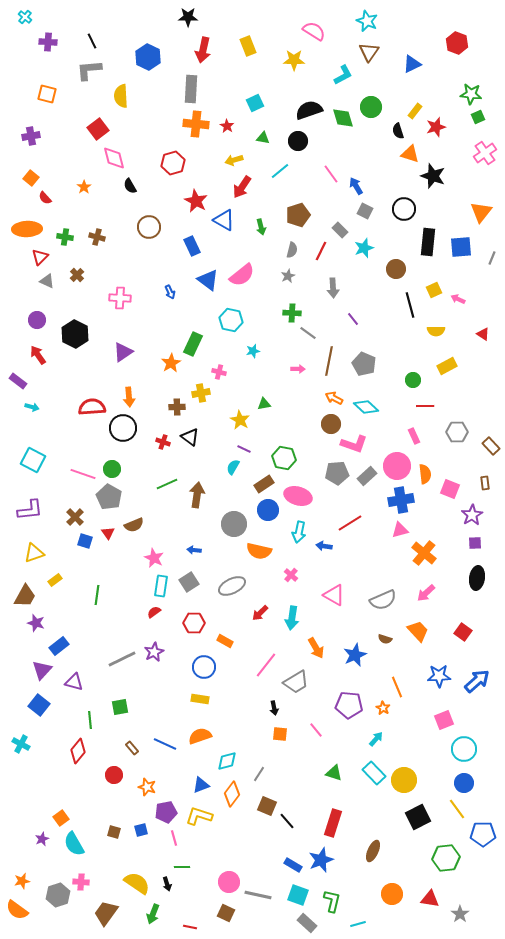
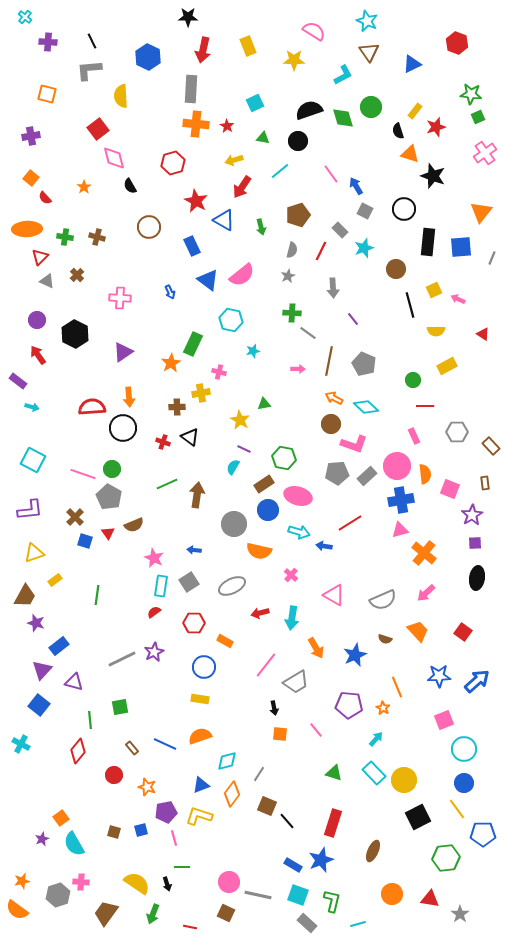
brown triangle at (369, 52): rotated 10 degrees counterclockwise
cyan arrow at (299, 532): rotated 85 degrees counterclockwise
red arrow at (260, 613): rotated 30 degrees clockwise
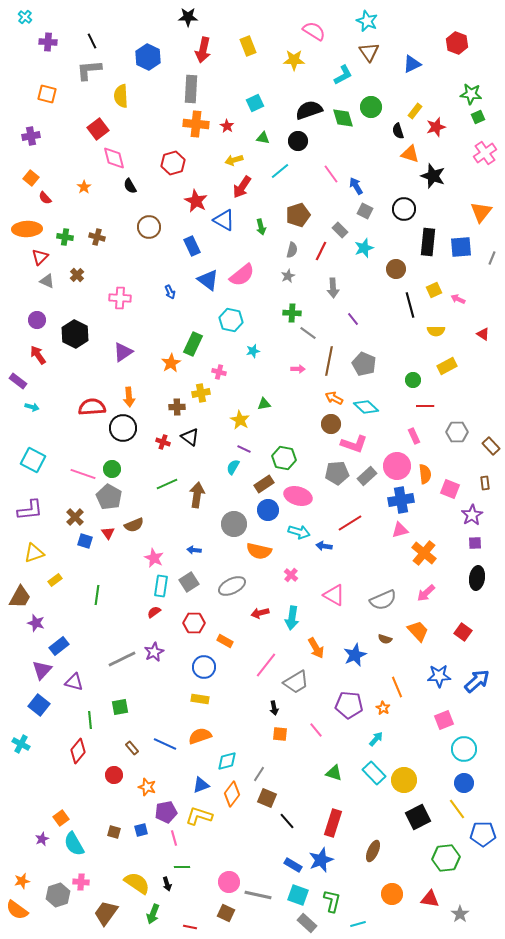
brown trapezoid at (25, 596): moved 5 px left, 1 px down
brown square at (267, 806): moved 8 px up
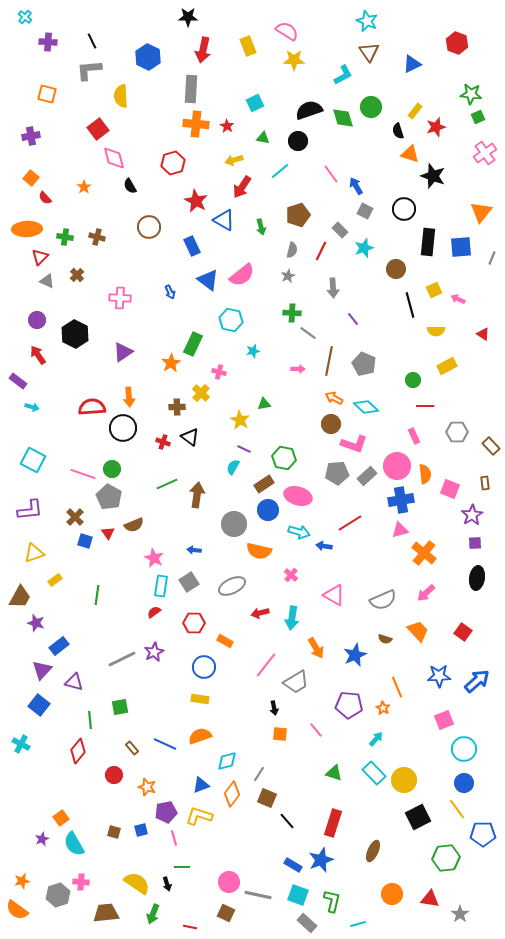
pink semicircle at (314, 31): moved 27 px left
yellow cross at (201, 393): rotated 36 degrees counterclockwise
brown trapezoid at (106, 913): rotated 48 degrees clockwise
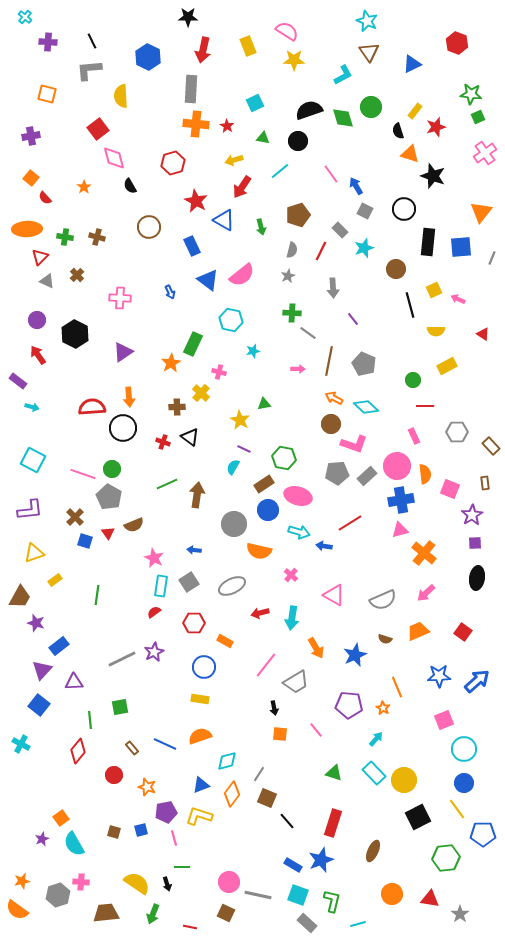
orange trapezoid at (418, 631): rotated 70 degrees counterclockwise
purple triangle at (74, 682): rotated 18 degrees counterclockwise
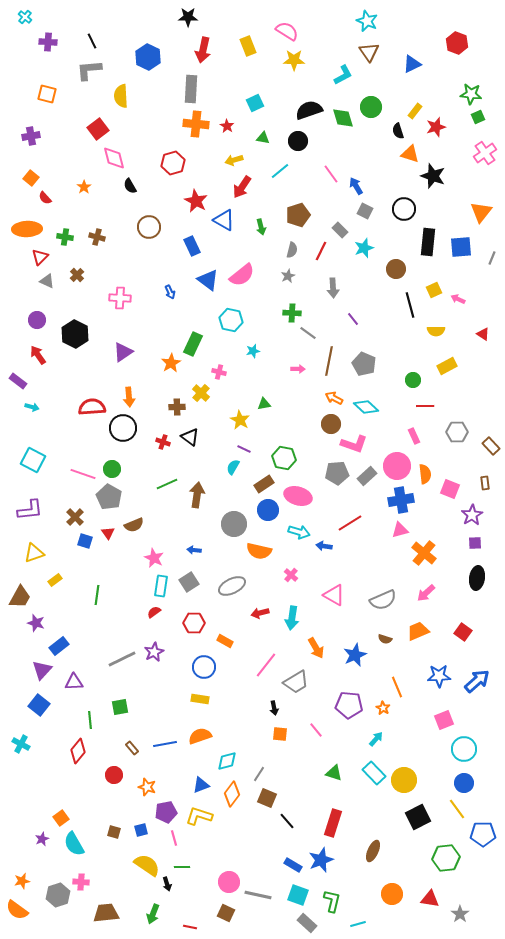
blue line at (165, 744): rotated 35 degrees counterclockwise
yellow semicircle at (137, 883): moved 10 px right, 18 px up
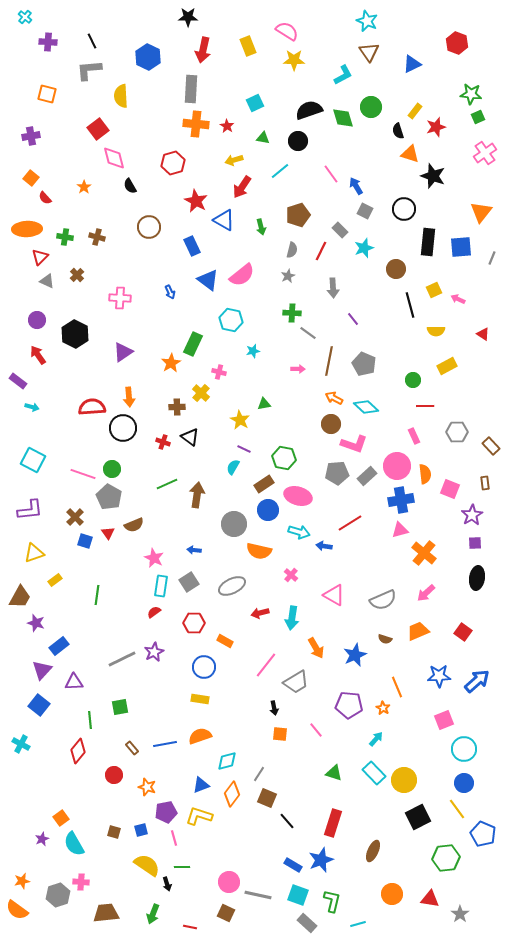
blue pentagon at (483, 834): rotated 25 degrees clockwise
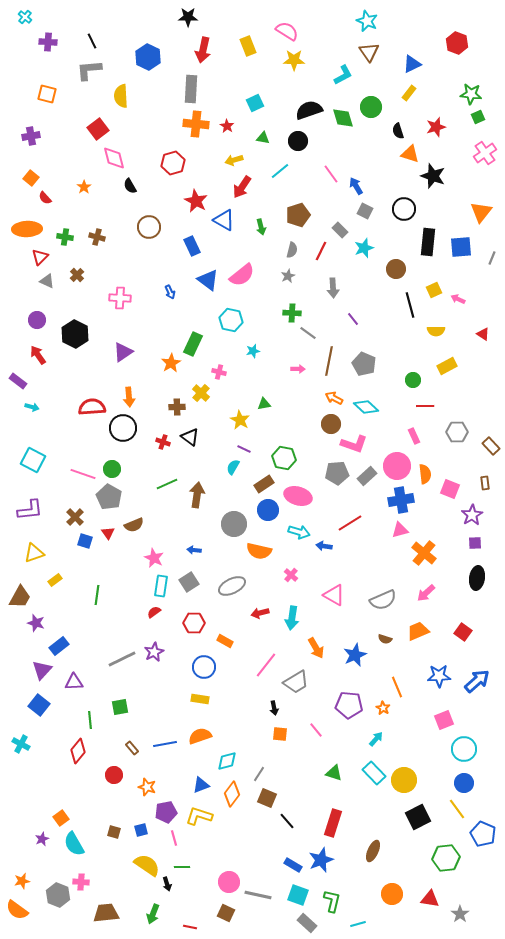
yellow rectangle at (415, 111): moved 6 px left, 18 px up
gray hexagon at (58, 895): rotated 20 degrees counterclockwise
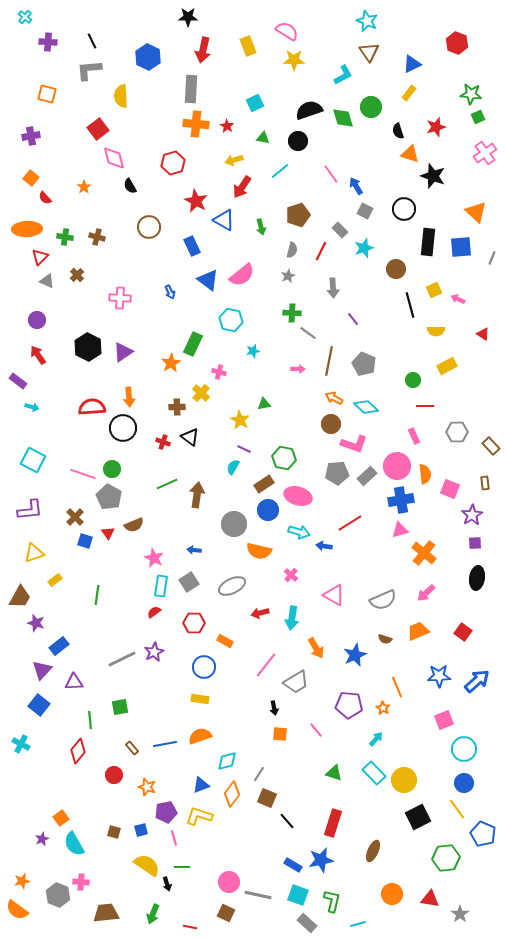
orange triangle at (481, 212): moved 5 px left; rotated 25 degrees counterclockwise
black hexagon at (75, 334): moved 13 px right, 13 px down
blue star at (321, 860): rotated 10 degrees clockwise
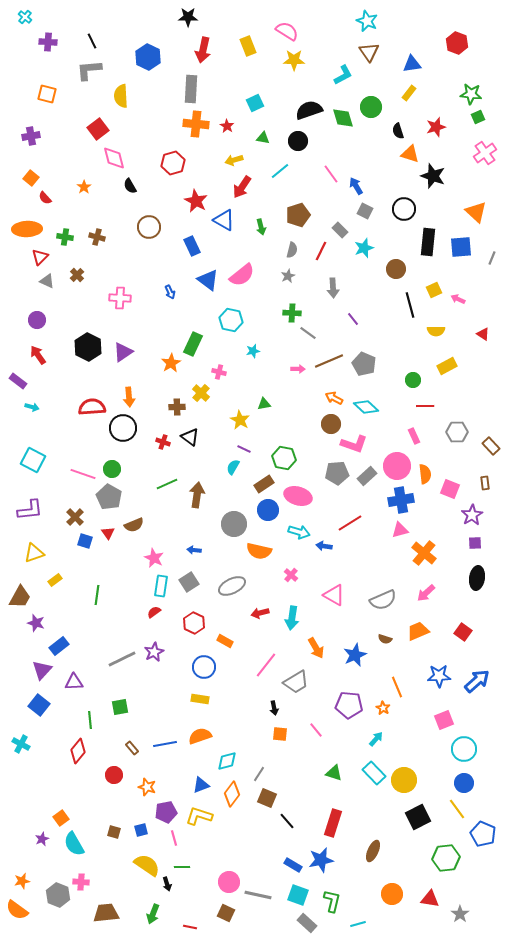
blue triangle at (412, 64): rotated 18 degrees clockwise
brown line at (329, 361): rotated 56 degrees clockwise
red hexagon at (194, 623): rotated 25 degrees clockwise
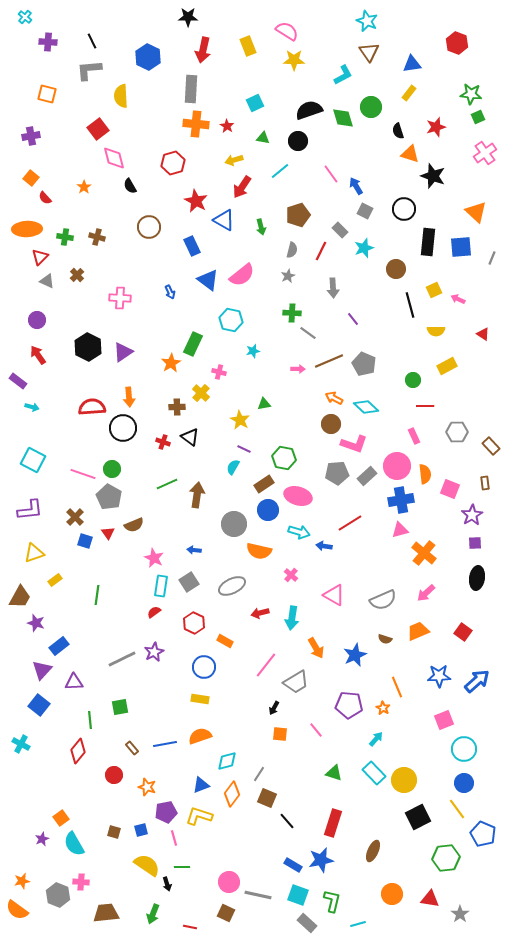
black arrow at (274, 708): rotated 40 degrees clockwise
